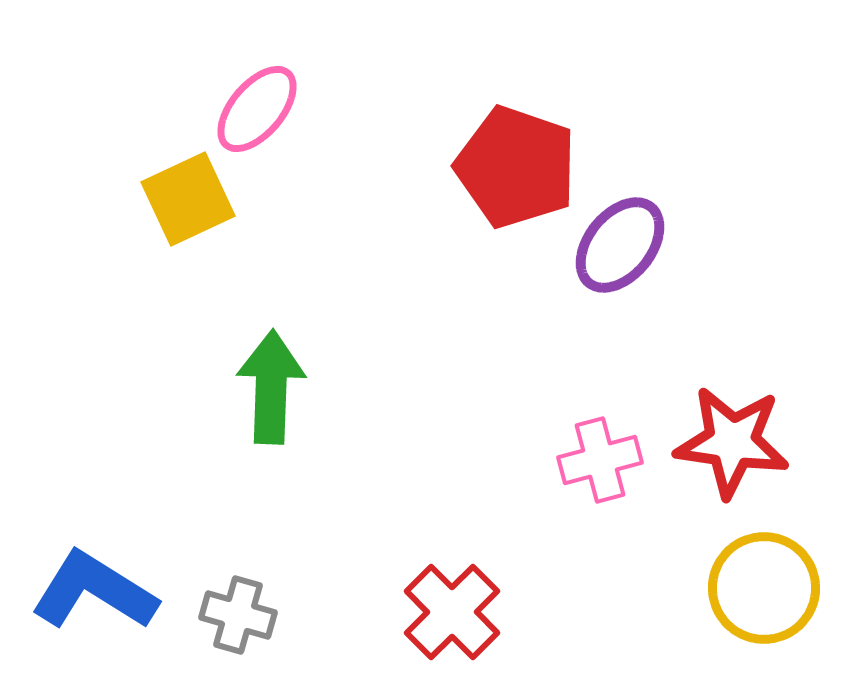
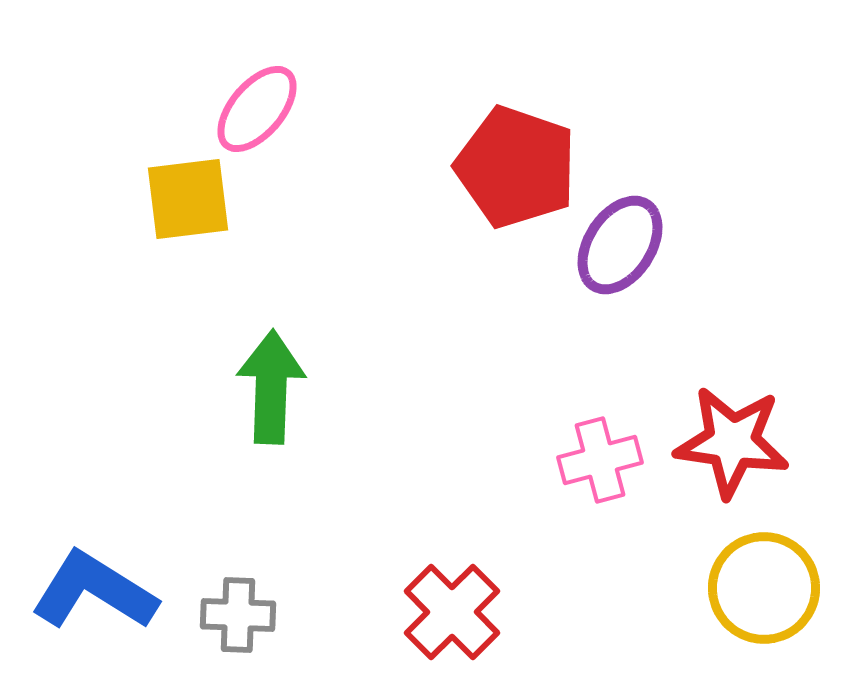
yellow square: rotated 18 degrees clockwise
purple ellipse: rotated 6 degrees counterclockwise
gray cross: rotated 14 degrees counterclockwise
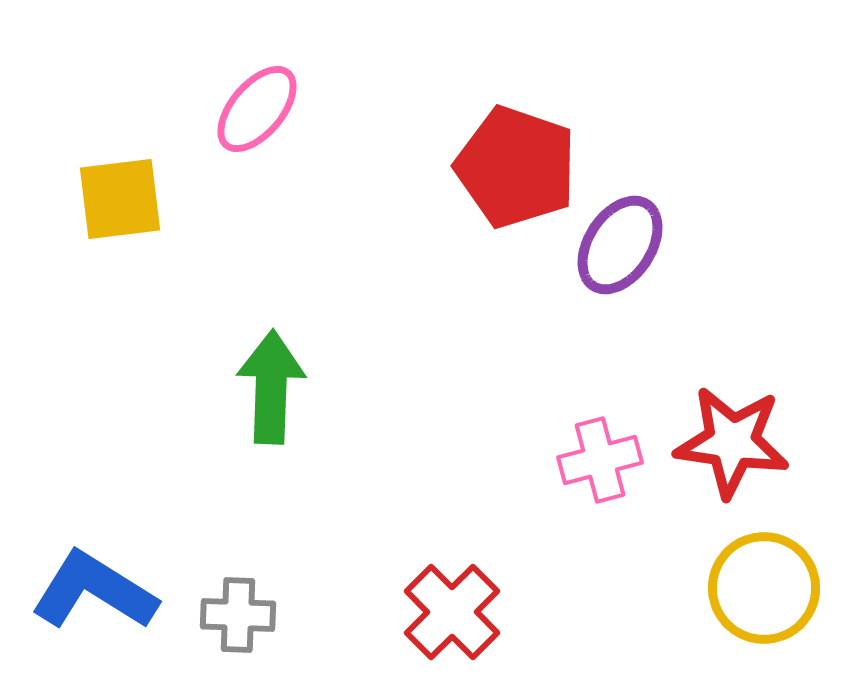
yellow square: moved 68 px left
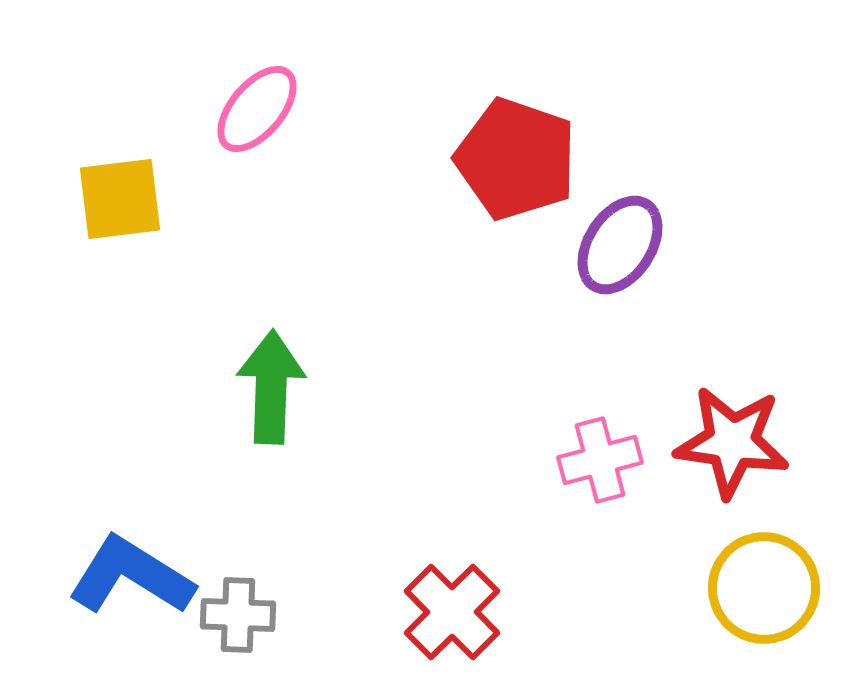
red pentagon: moved 8 px up
blue L-shape: moved 37 px right, 15 px up
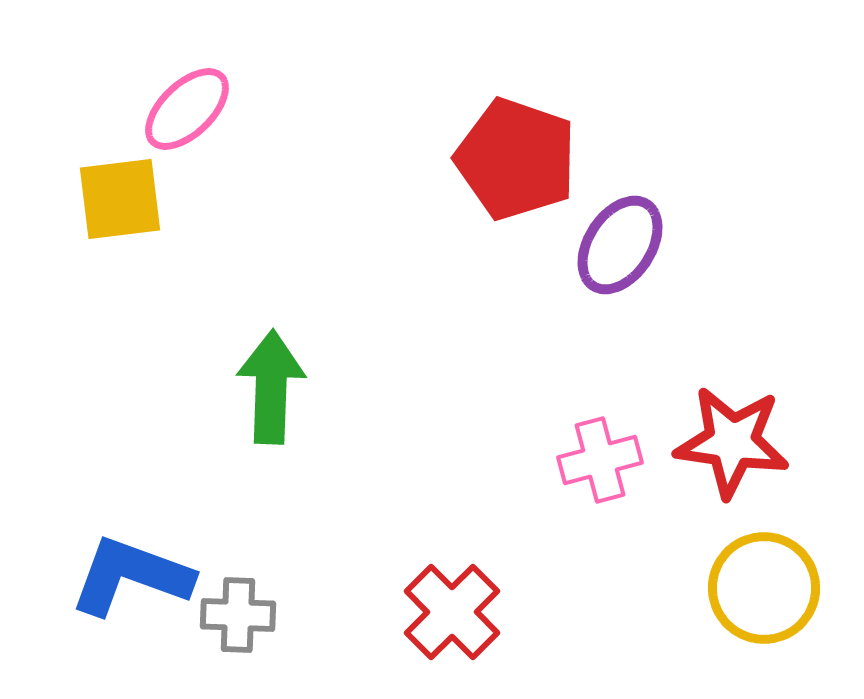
pink ellipse: moved 70 px left; rotated 6 degrees clockwise
blue L-shape: rotated 12 degrees counterclockwise
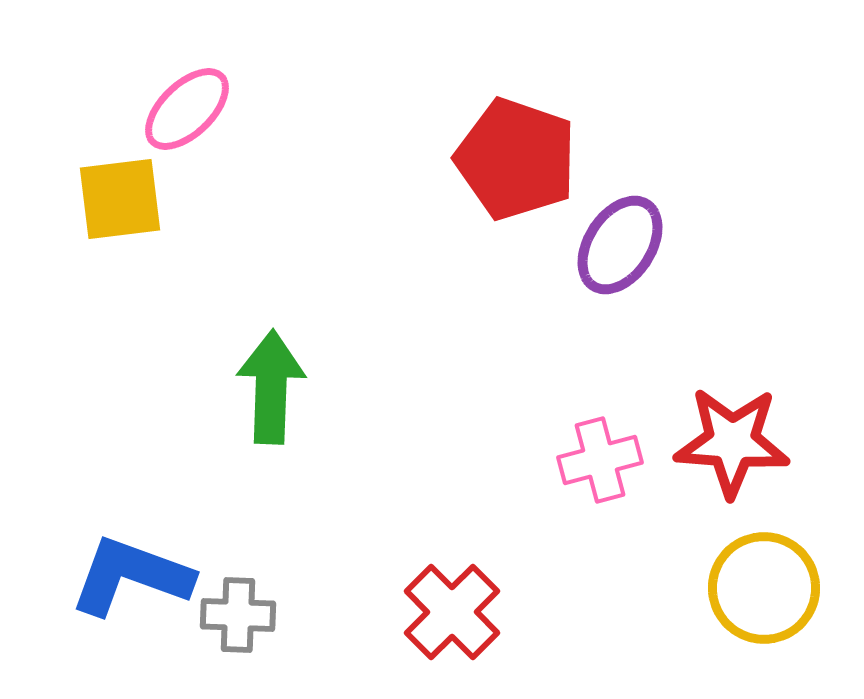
red star: rotated 4 degrees counterclockwise
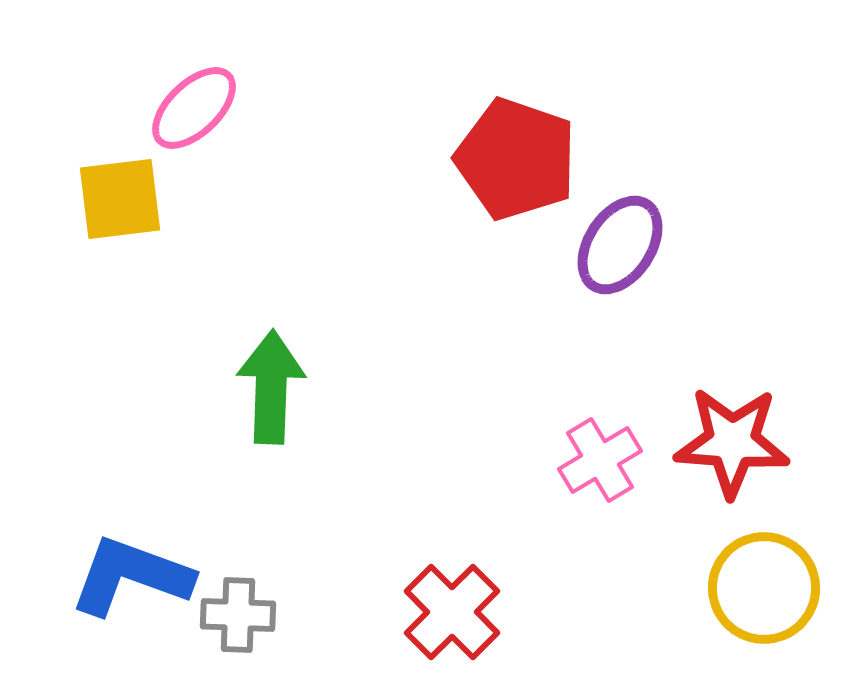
pink ellipse: moved 7 px right, 1 px up
pink cross: rotated 16 degrees counterclockwise
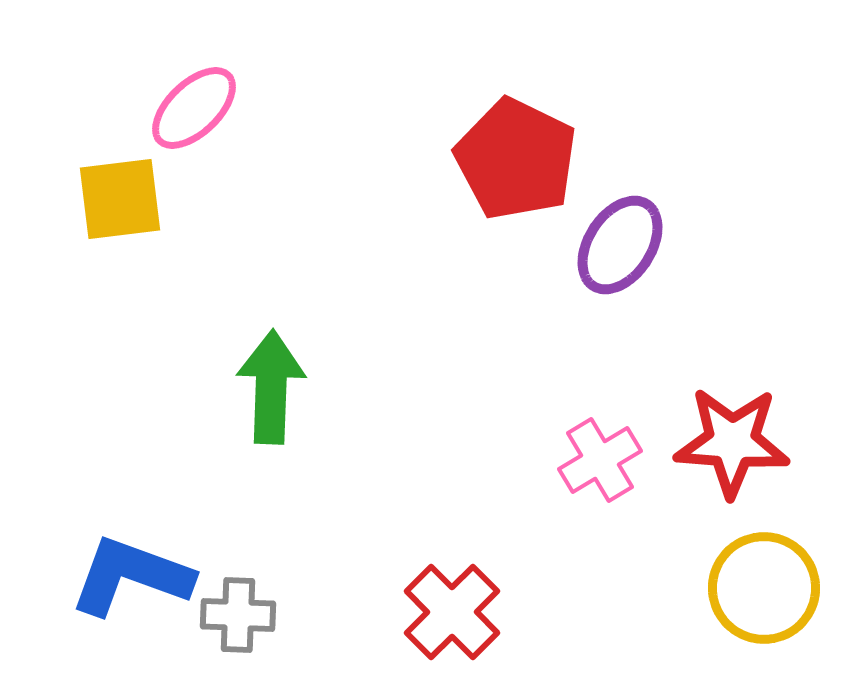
red pentagon: rotated 7 degrees clockwise
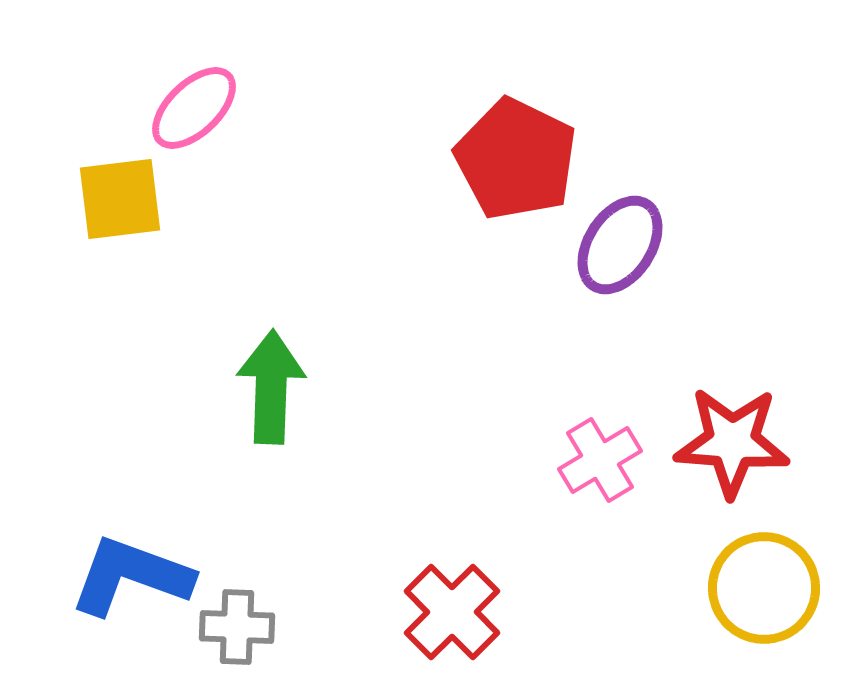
gray cross: moved 1 px left, 12 px down
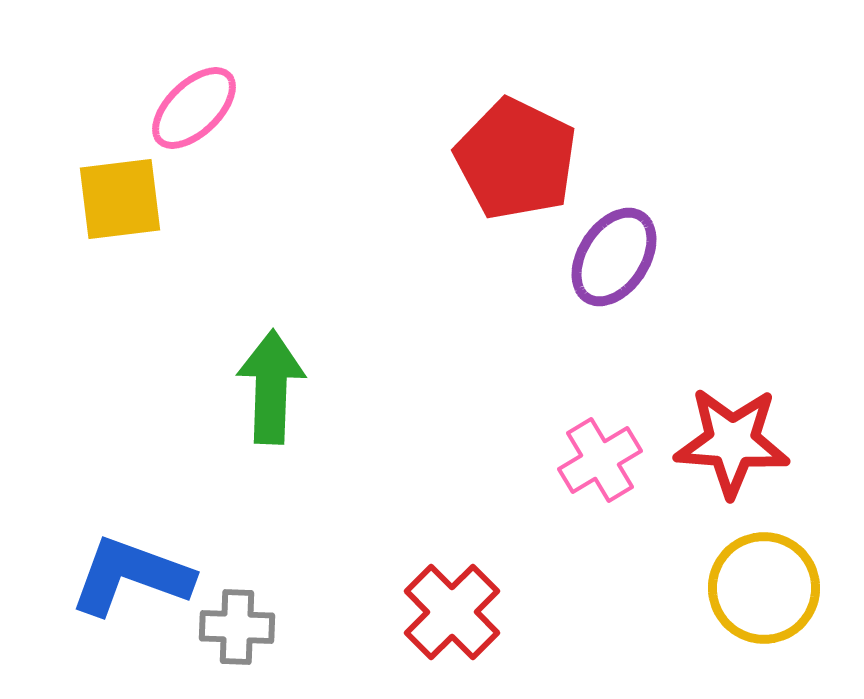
purple ellipse: moved 6 px left, 12 px down
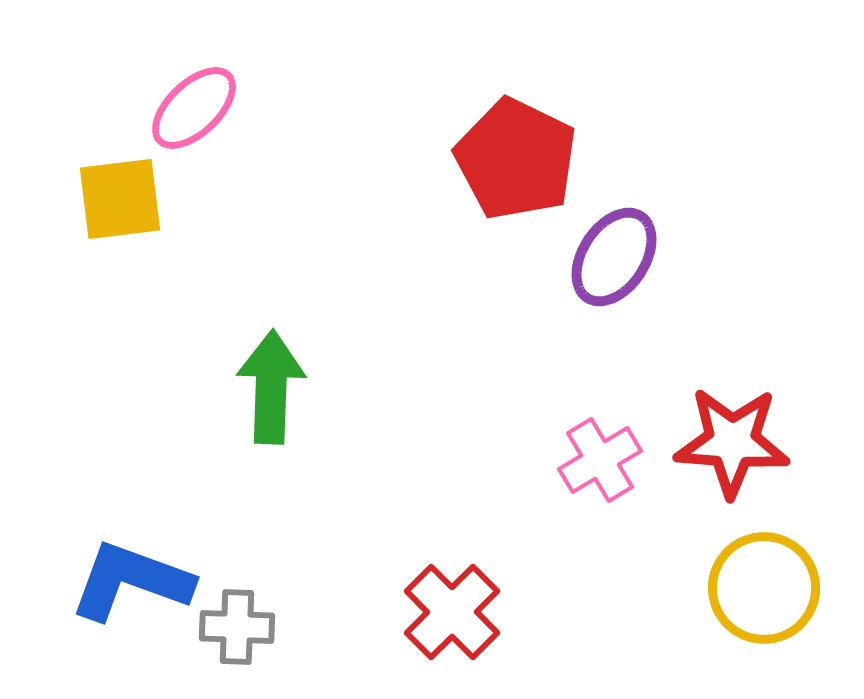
blue L-shape: moved 5 px down
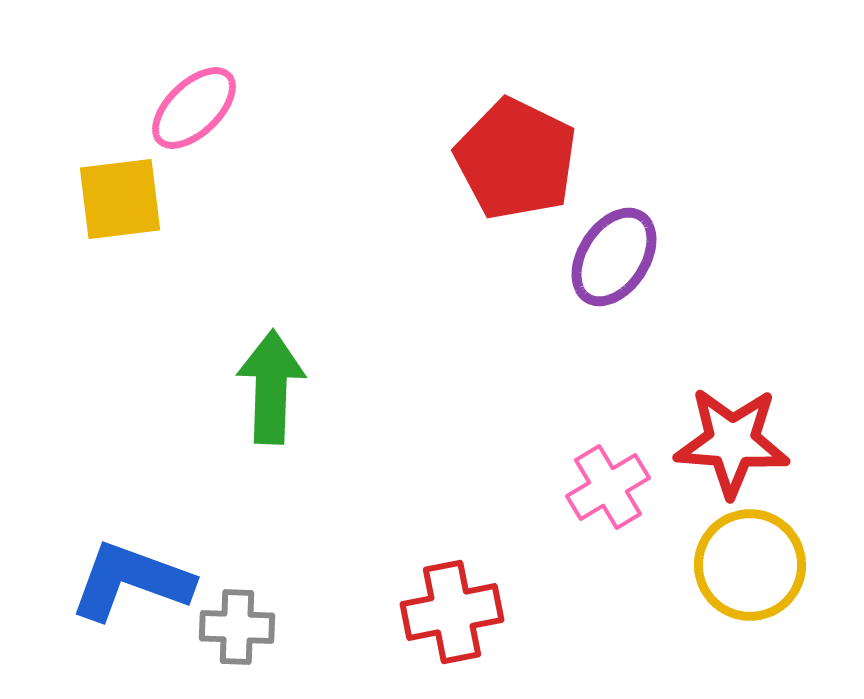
pink cross: moved 8 px right, 27 px down
yellow circle: moved 14 px left, 23 px up
red cross: rotated 34 degrees clockwise
